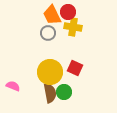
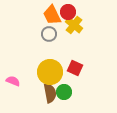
yellow cross: moved 1 px right, 2 px up; rotated 30 degrees clockwise
gray circle: moved 1 px right, 1 px down
pink semicircle: moved 5 px up
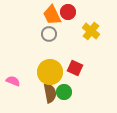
yellow cross: moved 17 px right, 6 px down
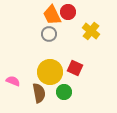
brown semicircle: moved 11 px left
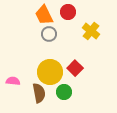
orange trapezoid: moved 8 px left
red square: rotated 21 degrees clockwise
pink semicircle: rotated 16 degrees counterclockwise
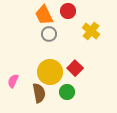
red circle: moved 1 px up
pink semicircle: rotated 72 degrees counterclockwise
green circle: moved 3 px right
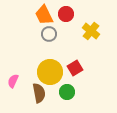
red circle: moved 2 px left, 3 px down
red square: rotated 14 degrees clockwise
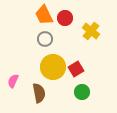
red circle: moved 1 px left, 4 px down
gray circle: moved 4 px left, 5 px down
red square: moved 1 px right, 1 px down
yellow circle: moved 3 px right, 5 px up
green circle: moved 15 px right
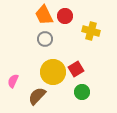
red circle: moved 2 px up
yellow cross: rotated 24 degrees counterclockwise
yellow circle: moved 5 px down
brown semicircle: moved 2 px left, 3 px down; rotated 126 degrees counterclockwise
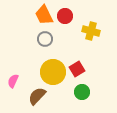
red square: moved 1 px right
